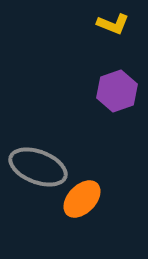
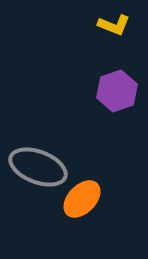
yellow L-shape: moved 1 px right, 1 px down
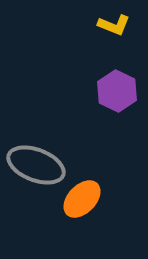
purple hexagon: rotated 15 degrees counterclockwise
gray ellipse: moved 2 px left, 2 px up
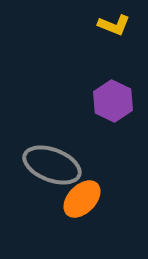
purple hexagon: moved 4 px left, 10 px down
gray ellipse: moved 16 px right
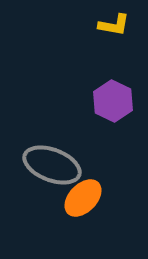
yellow L-shape: rotated 12 degrees counterclockwise
orange ellipse: moved 1 px right, 1 px up
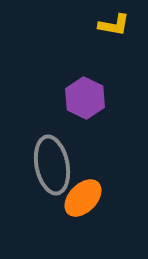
purple hexagon: moved 28 px left, 3 px up
gray ellipse: rotated 58 degrees clockwise
